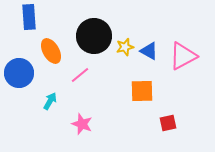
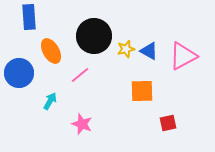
yellow star: moved 1 px right, 2 px down
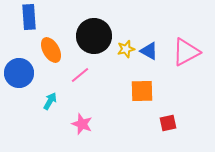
orange ellipse: moved 1 px up
pink triangle: moved 3 px right, 4 px up
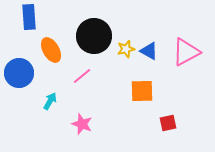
pink line: moved 2 px right, 1 px down
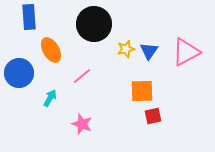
black circle: moved 12 px up
blue triangle: rotated 36 degrees clockwise
cyan arrow: moved 3 px up
red square: moved 15 px left, 7 px up
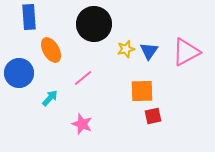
pink line: moved 1 px right, 2 px down
cyan arrow: rotated 12 degrees clockwise
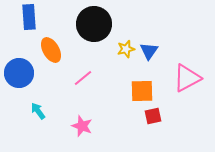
pink triangle: moved 1 px right, 26 px down
cyan arrow: moved 12 px left, 13 px down; rotated 78 degrees counterclockwise
pink star: moved 2 px down
